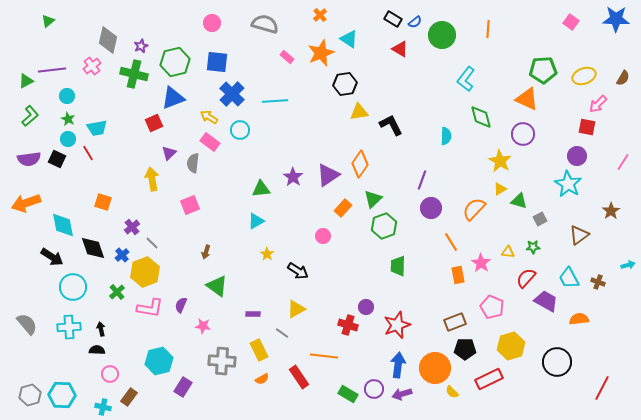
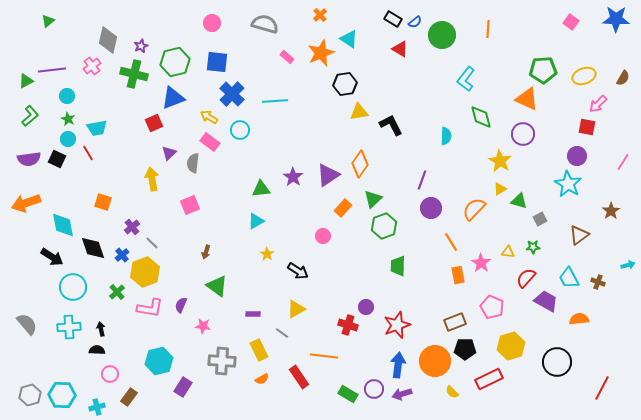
orange circle at (435, 368): moved 7 px up
cyan cross at (103, 407): moved 6 px left; rotated 28 degrees counterclockwise
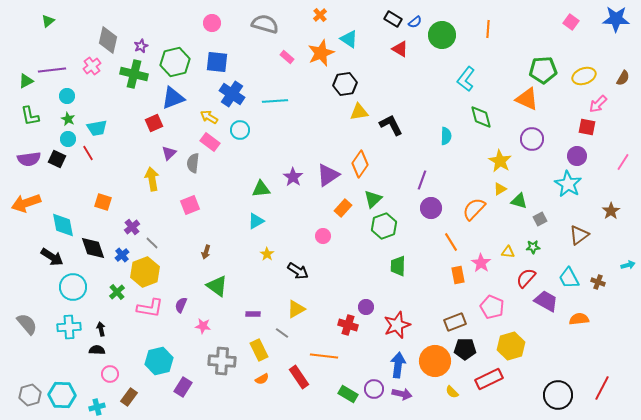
blue cross at (232, 94): rotated 10 degrees counterclockwise
green L-shape at (30, 116): rotated 120 degrees clockwise
purple circle at (523, 134): moved 9 px right, 5 px down
black circle at (557, 362): moved 1 px right, 33 px down
purple arrow at (402, 394): rotated 150 degrees counterclockwise
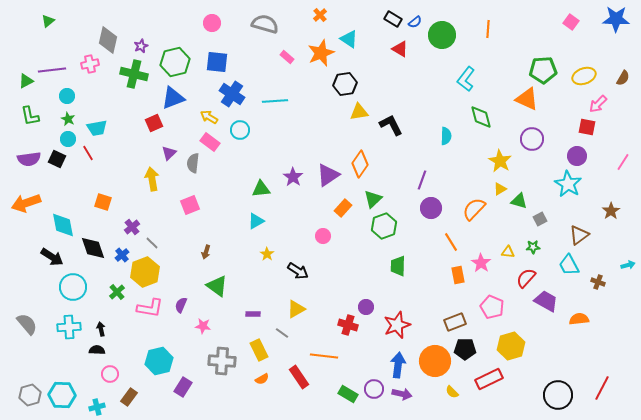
pink cross at (92, 66): moved 2 px left, 2 px up; rotated 24 degrees clockwise
cyan trapezoid at (569, 278): moved 13 px up
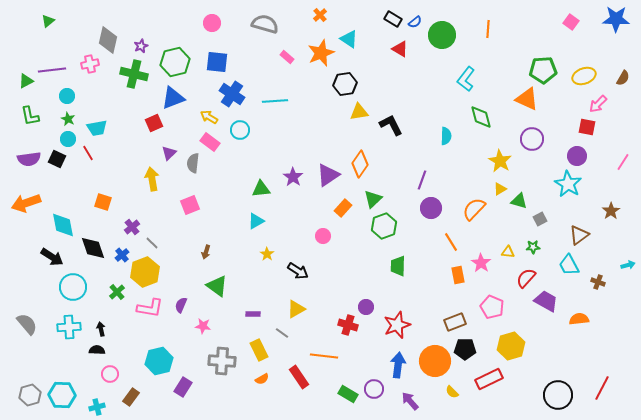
purple arrow at (402, 394): moved 8 px right, 7 px down; rotated 144 degrees counterclockwise
brown rectangle at (129, 397): moved 2 px right
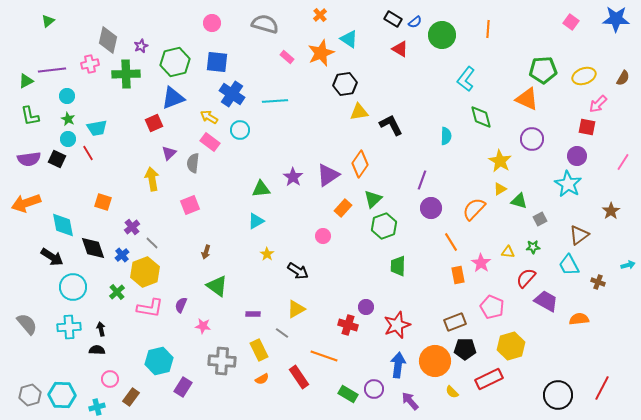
green cross at (134, 74): moved 8 px left; rotated 16 degrees counterclockwise
orange line at (324, 356): rotated 12 degrees clockwise
pink circle at (110, 374): moved 5 px down
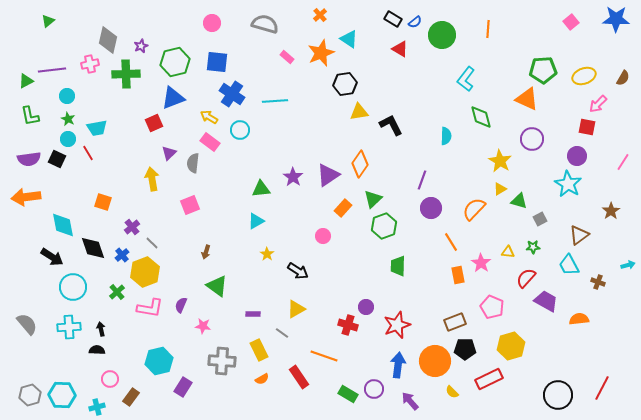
pink square at (571, 22): rotated 14 degrees clockwise
orange arrow at (26, 203): moved 6 px up; rotated 12 degrees clockwise
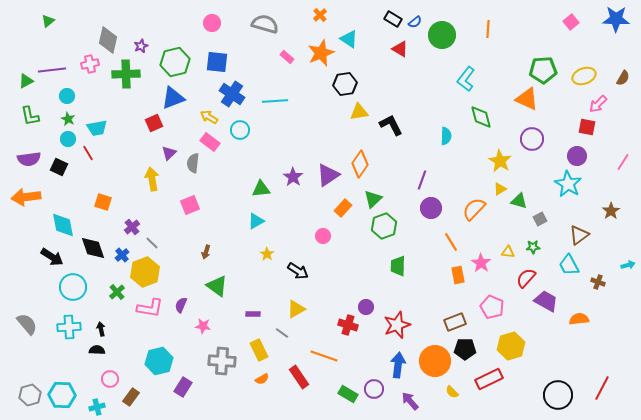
black square at (57, 159): moved 2 px right, 8 px down
